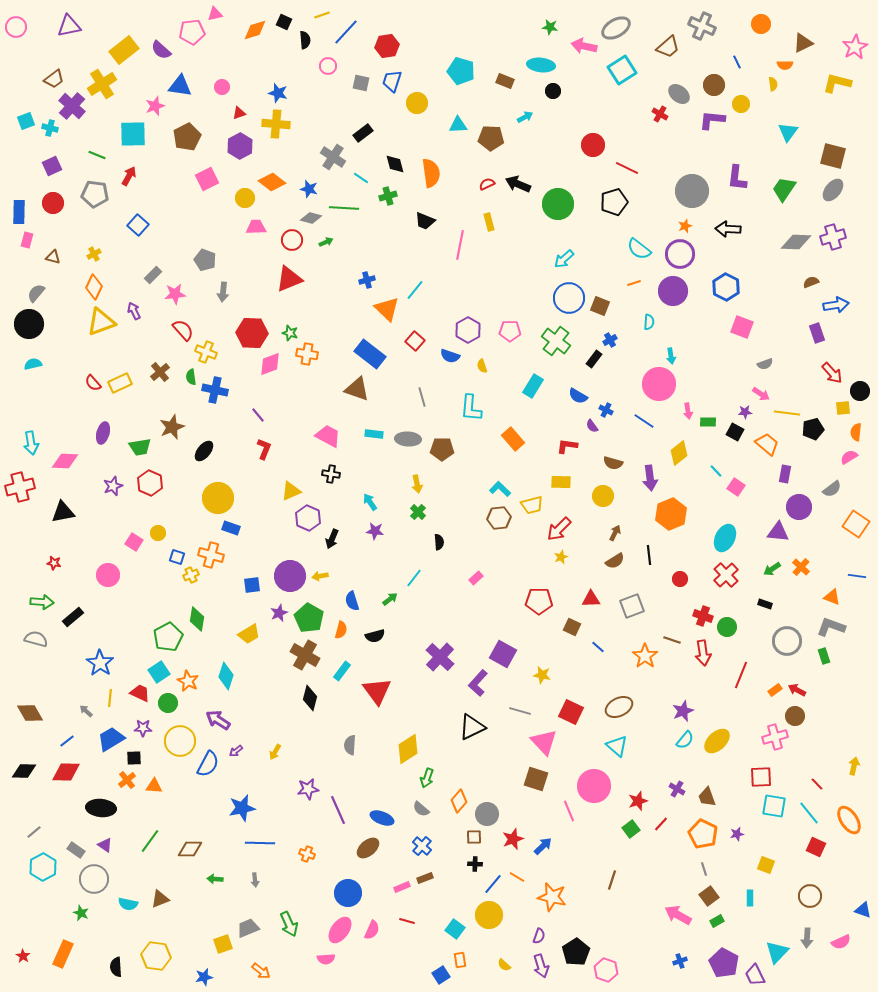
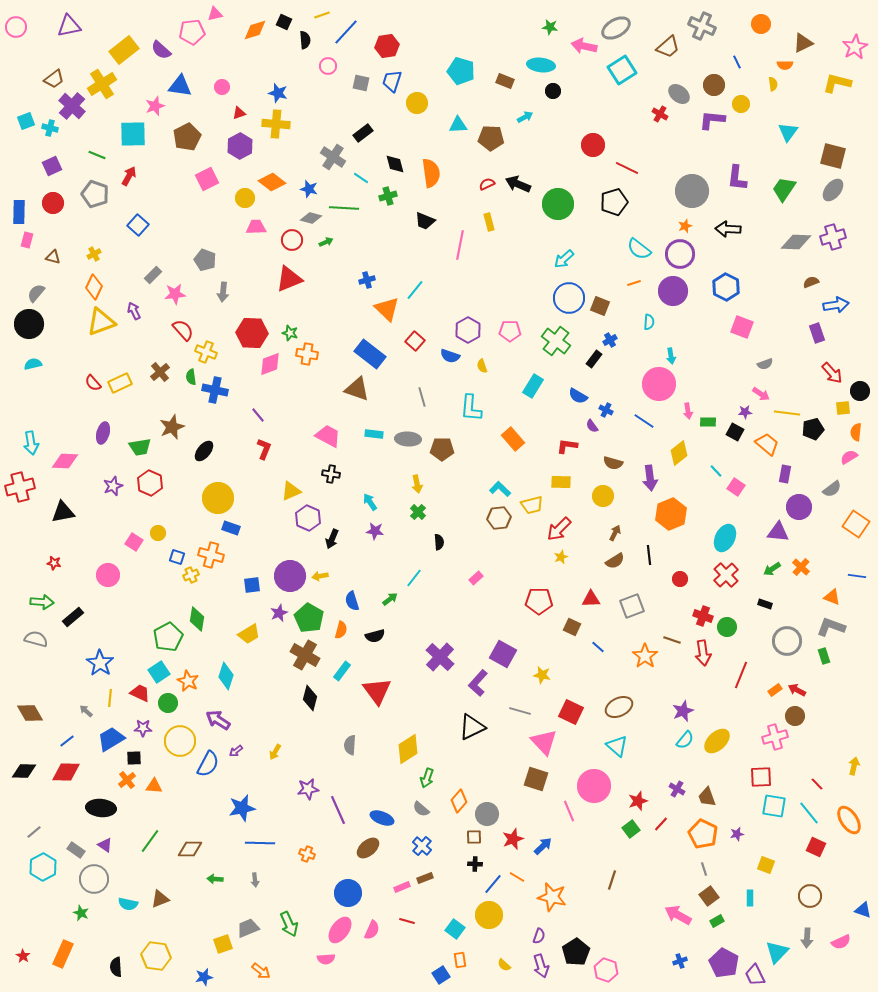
gray pentagon at (95, 194): rotated 12 degrees clockwise
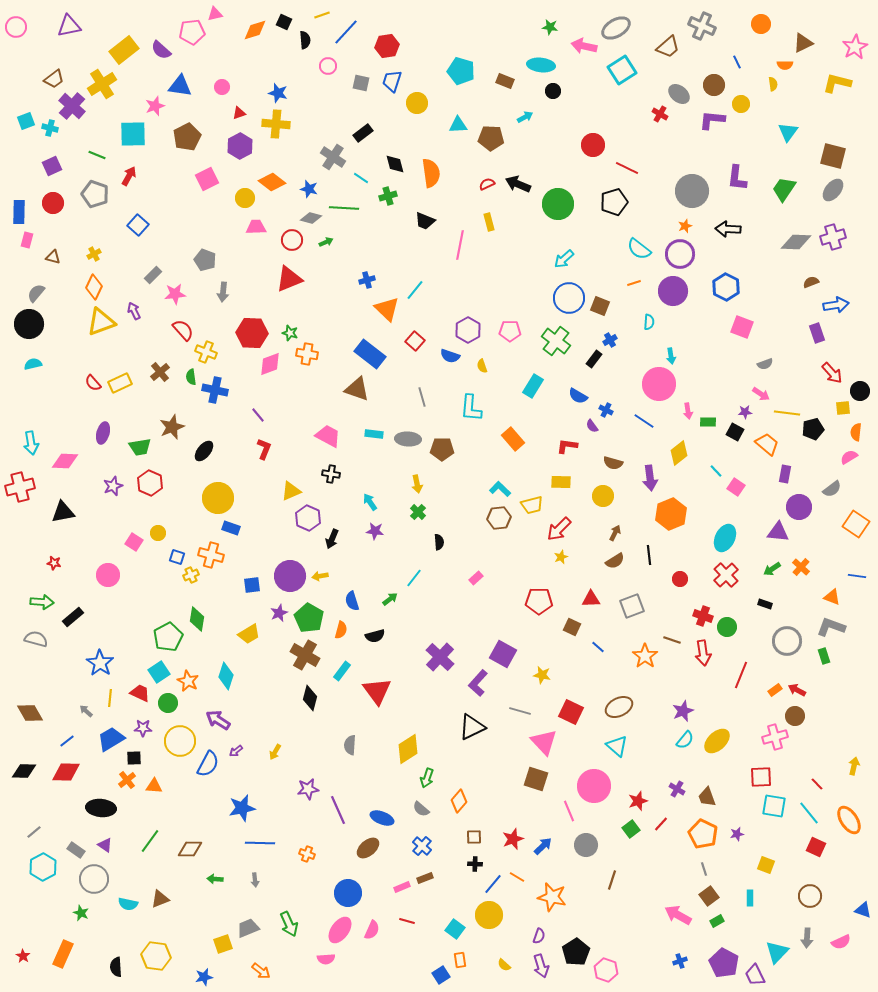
gray circle at (487, 814): moved 99 px right, 31 px down
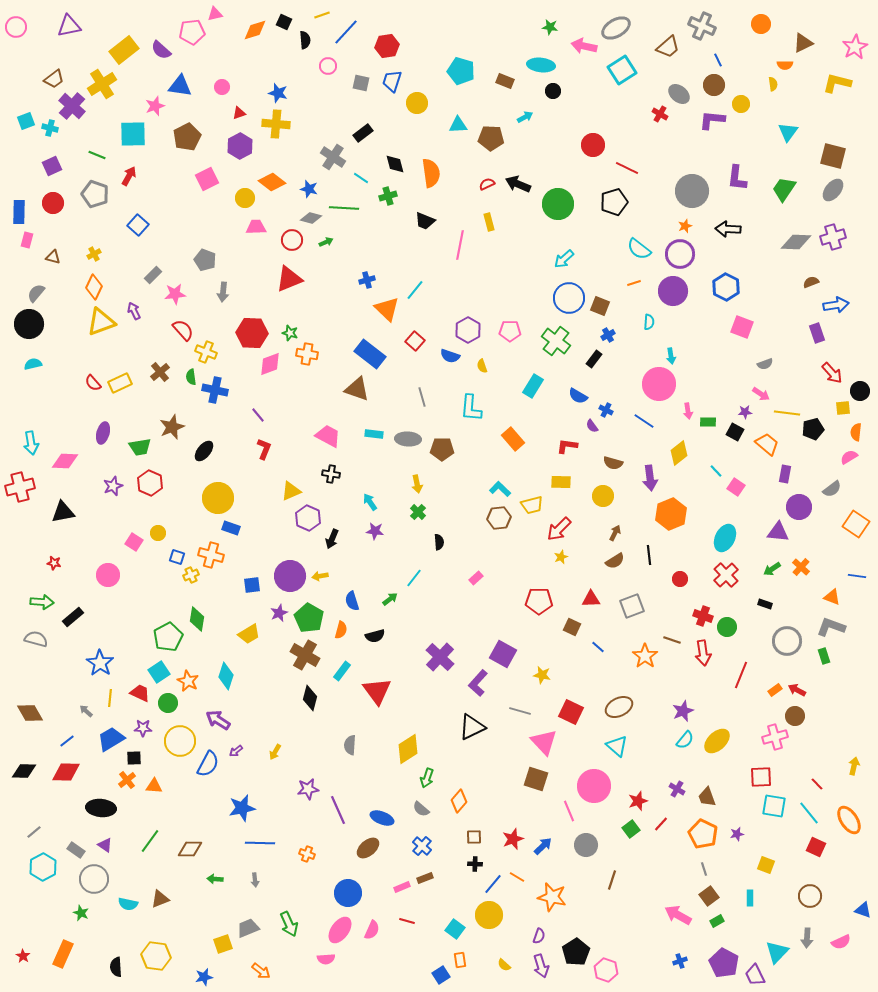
blue line at (737, 62): moved 19 px left, 2 px up
blue cross at (610, 340): moved 2 px left, 5 px up
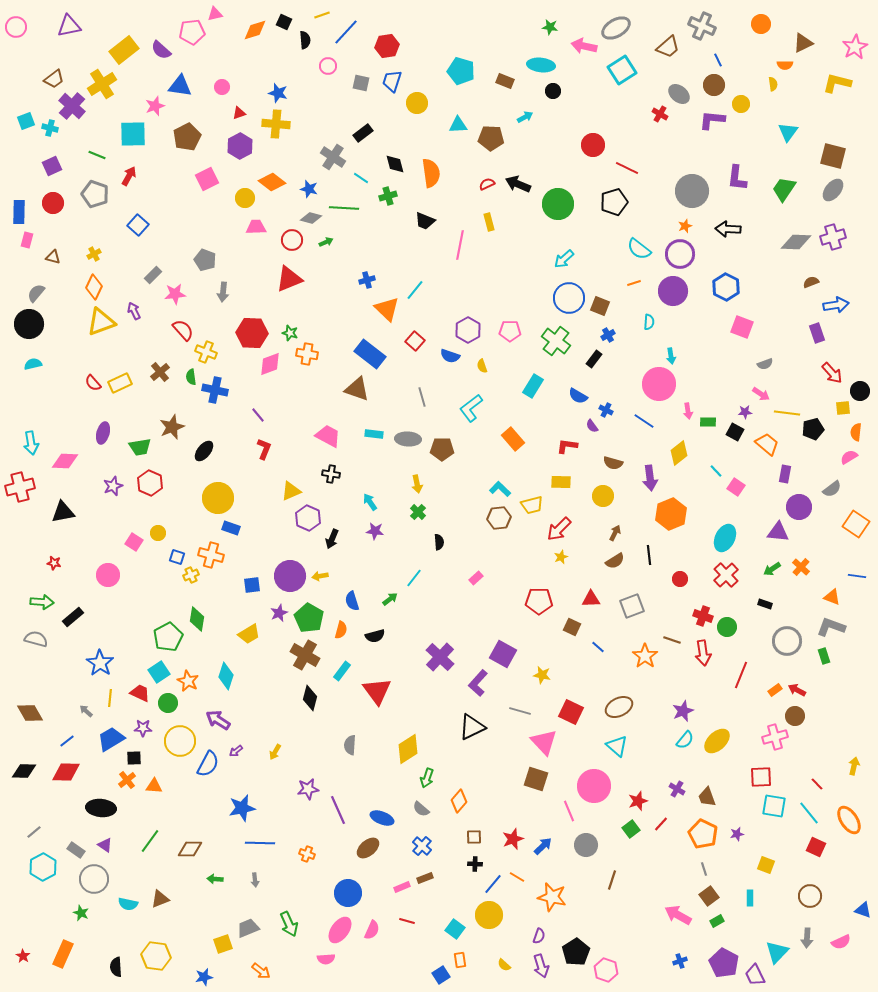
cyan L-shape at (471, 408): rotated 48 degrees clockwise
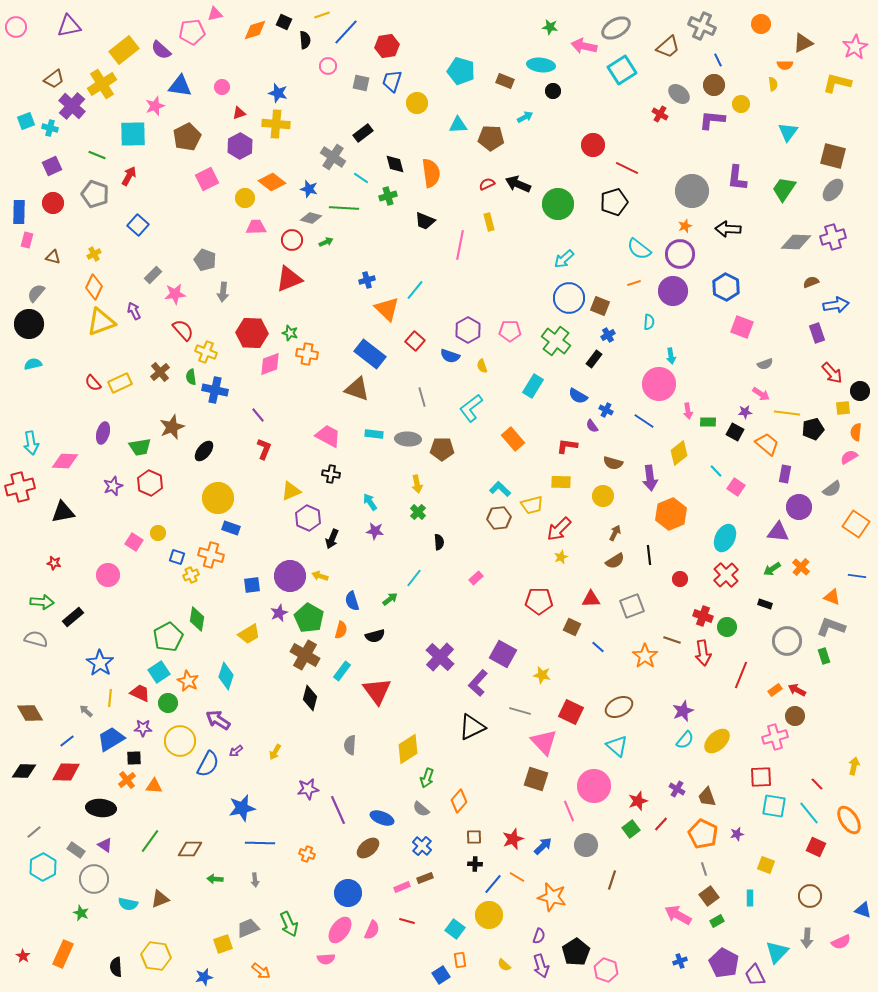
yellow arrow at (320, 576): rotated 28 degrees clockwise
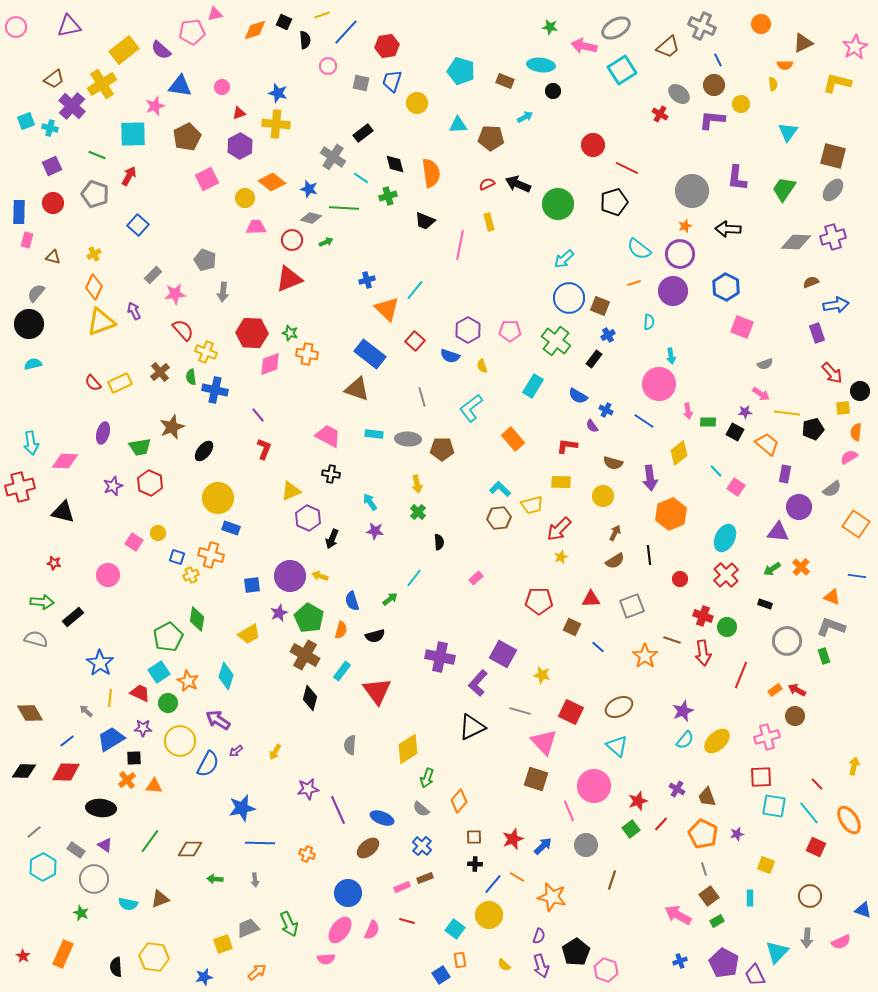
black triangle at (63, 512): rotated 25 degrees clockwise
purple cross at (440, 657): rotated 32 degrees counterclockwise
pink cross at (775, 737): moved 8 px left
yellow hexagon at (156, 956): moved 2 px left, 1 px down
orange arrow at (261, 971): moved 4 px left, 1 px down; rotated 78 degrees counterclockwise
